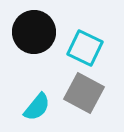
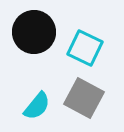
gray square: moved 5 px down
cyan semicircle: moved 1 px up
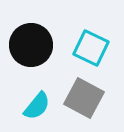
black circle: moved 3 px left, 13 px down
cyan square: moved 6 px right
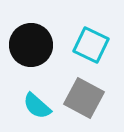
cyan square: moved 3 px up
cyan semicircle: rotated 92 degrees clockwise
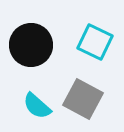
cyan square: moved 4 px right, 3 px up
gray square: moved 1 px left, 1 px down
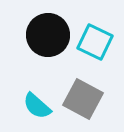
black circle: moved 17 px right, 10 px up
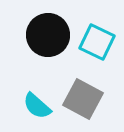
cyan square: moved 2 px right
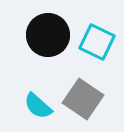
gray square: rotated 6 degrees clockwise
cyan semicircle: moved 1 px right
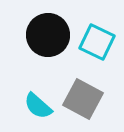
gray square: rotated 6 degrees counterclockwise
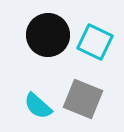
cyan square: moved 2 px left
gray square: rotated 6 degrees counterclockwise
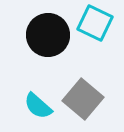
cyan square: moved 19 px up
gray square: rotated 18 degrees clockwise
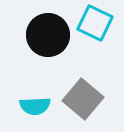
cyan semicircle: moved 3 px left; rotated 44 degrees counterclockwise
